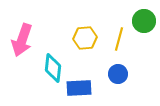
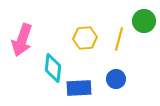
blue circle: moved 2 px left, 5 px down
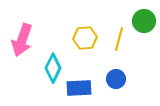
cyan diamond: rotated 20 degrees clockwise
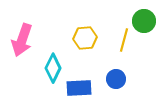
yellow line: moved 5 px right, 1 px down
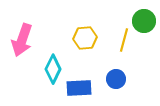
cyan diamond: moved 1 px down
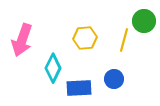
cyan diamond: moved 1 px up
blue circle: moved 2 px left
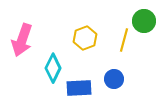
yellow hexagon: rotated 15 degrees counterclockwise
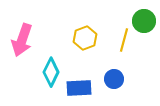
cyan diamond: moved 2 px left, 4 px down
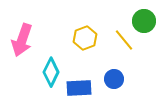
yellow line: rotated 55 degrees counterclockwise
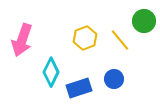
yellow line: moved 4 px left
blue rectangle: rotated 15 degrees counterclockwise
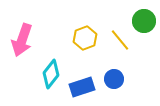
cyan diamond: moved 2 px down; rotated 12 degrees clockwise
blue rectangle: moved 3 px right, 1 px up
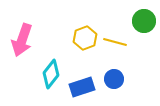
yellow line: moved 5 px left, 2 px down; rotated 35 degrees counterclockwise
